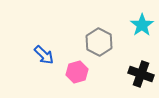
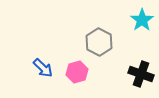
cyan star: moved 5 px up
blue arrow: moved 1 px left, 13 px down
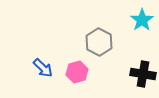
black cross: moved 2 px right; rotated 10 degrees counterclockwise
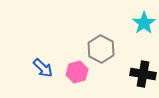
cyan star: moved 2 px right, 3 px down
gray hexagon: moved 2 px right, 7 px down
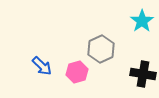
cyan star: moved 2 px left, 2 px up
gray hexagon: rotated 8 degrees clockwise
blue arrow: moved 1 px left, 2 px up
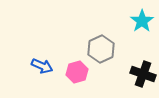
blue arrow: rotated 20 degrees counterclockwise
black cross: rotated 10 degrees clockwise
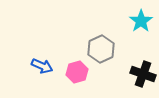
cyan star: moved 1 px left
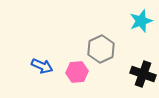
cyan star: rotated 15 degrees clockwise
pink hexagon: rotated 10 degrees clockwise
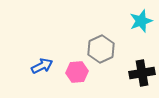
blue arrow: rotated 50 degrees counterclockwise
black cross: moved 1 px left, 1 px up; rotated 30 degrees counterclockwise
